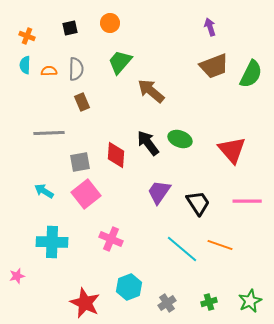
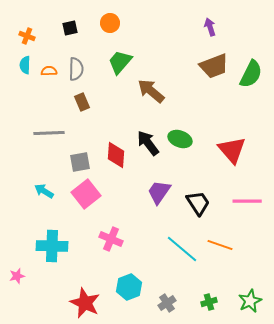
cyan cross: moved 4 px down
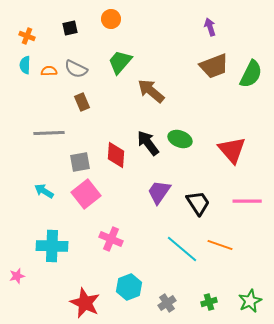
orange circle: moved 1 px right, 4 px up
gray semicircle: rotated 115 degrees clockwise
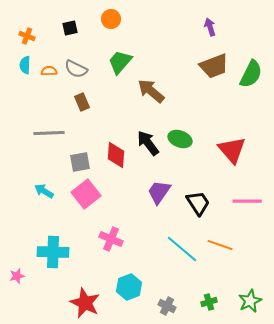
cyan cross: moved 1 px right, 6 px down
gray cross: moved 3 px down; rotated 30 degrees counterclockwise
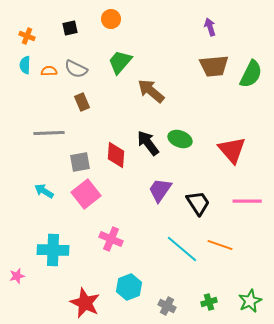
brown trapezoid: rotated 16 degrees clockwise
purple trapezoid: moved 1 px right, 2 px up
cyan cross: moved 2 px up
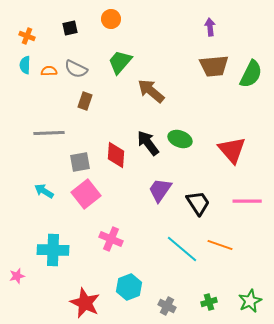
purple arrow: rotated 12 degrees clockwise
brown rectangle: moved 3 px right, 1 px up; rotated 42 degrees clockwise
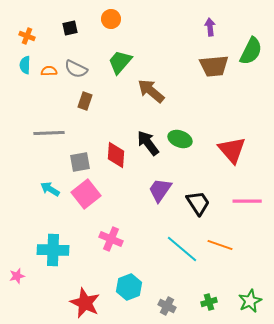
green semicircle: moved 23 px up
cyan arrow: moved 6 px right, 2 px up
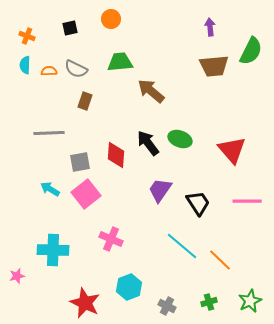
green trapezoid: rotated 44 degrees clockwise
orange line: moved 15 px down; rotated 25 degrees clockwise
cyan line: moved 3 px up
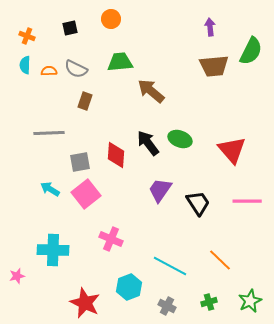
cyan line: moved 12 px left, 20 px down; rotated 12 degrees counterclockwise
